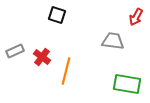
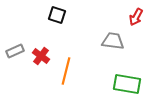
red cross: moved 1 px left, 1 px up
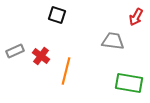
green rectangle: moved 2 px right, 1 px up
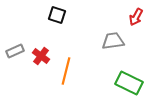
gray trapezoid: rotated 15 degrees counterclockwise
green rectangle: rotated 16 degrees clockwise
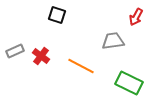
orange line: moved 15 px right, 5 px up; rotated 76 degrees counterclockwise
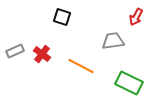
black square: moved 5 px right, 2 px down
red cross: moved 1 px right, 2 px up
